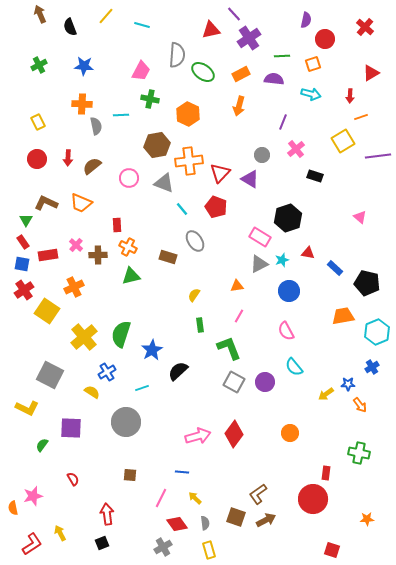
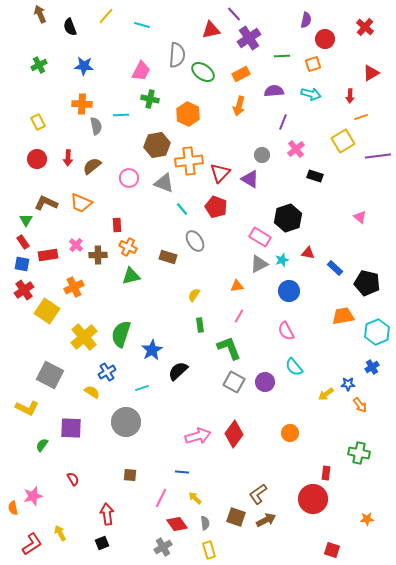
purple semicircle at (274, 79): moved 12 px down; rotated 12 degrees counterclockwise
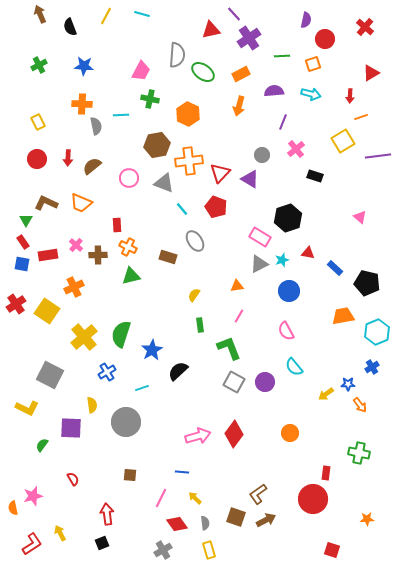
yellow line at (106, 16): rotated 12 degrees counterclockwise
cyan line at (142, 25): moved 11 px up
red cross at (24, 290): moved 8 px left, 14 px down
yellow semicircle at (92, 392): moved 13 px down; rotated 49 degrees clockwise
gray cross at (163, 547): moved 3 px down
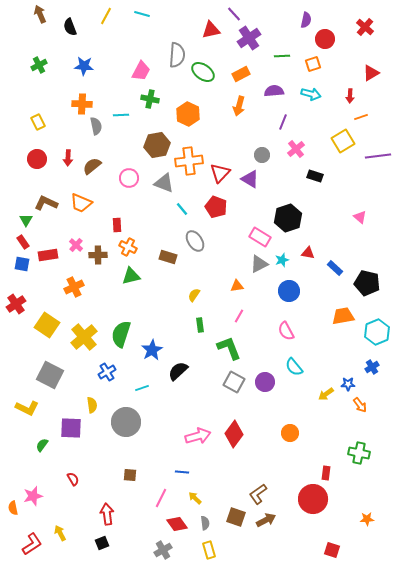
yellow square at (47, 311): moved 14 px down
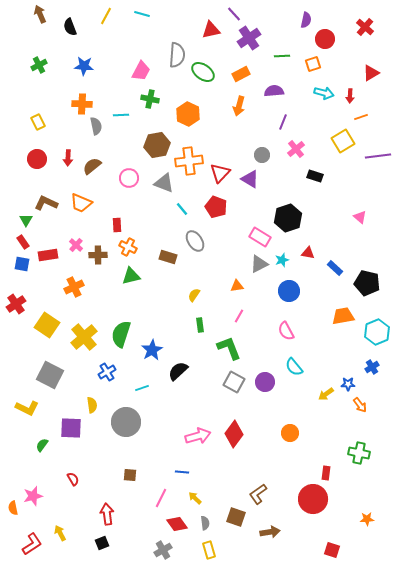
cyan arrow at (311, 94): moved 13 px right, 1 px up
brown arrow at (266, 520): moved 4 px right, 12 px down; rotated 18 degrees clockwise
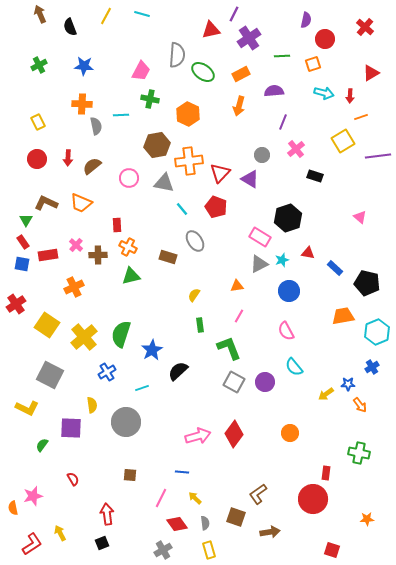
purple line at (234, 14): rotated 70 degrees clockwise
gray triangle at (164, 183): rotated 10 degrees counterclockwise
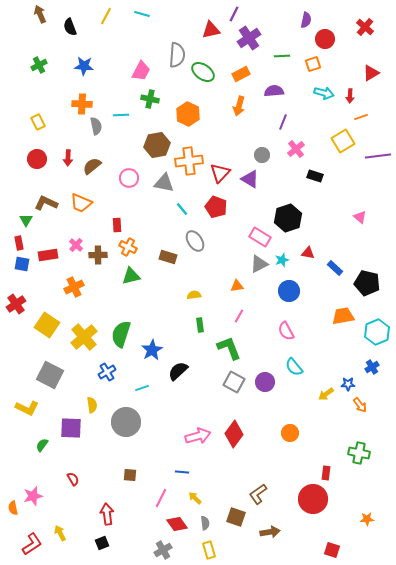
red rectangle at (23, 242): moved 4 px left, 1 px down; rotated 24 degrees clockwise
yellow semicircle at (194, 295): rotated 48 degrees clockwise
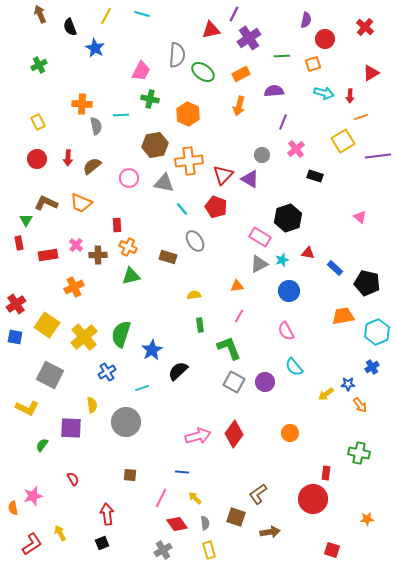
blue star at (84, 66): moved 11 px right, 18 px up; rotated 24 degrees clockwise
brown hexagon at (157, 145): moved 2 px left
red triangle at (220, 173): moved 3 px right, 2 px down
blue square at (22, 264): moved 7 px left, 73 px down
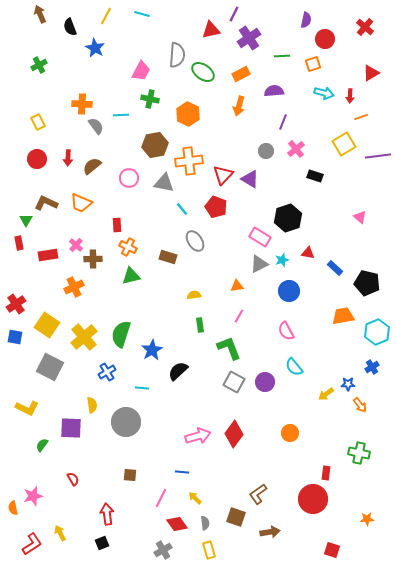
gray semicircle at (96, 126): rotated 24 degrees counterclockwise
yellow square at (343, 141): moved 1 px right, 3 px down
gray circle at (262, 155): moved 4 px right, 4 px up
brown cross at (98, 255): moved 5 px left, 4 px down
gray square at (50, 375): moved 8 px up
cyan line at (142, 388): rotated 24 degrees clockwise
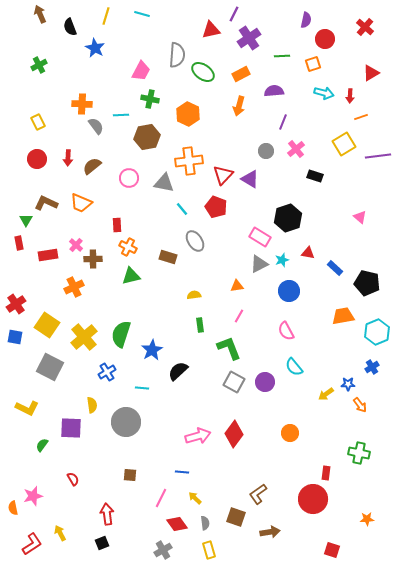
yellow line at (106, 16): rotated 12 degrees counterclockwise
brown hexagon at (155, 145): moved 8 px left, 8 px up
